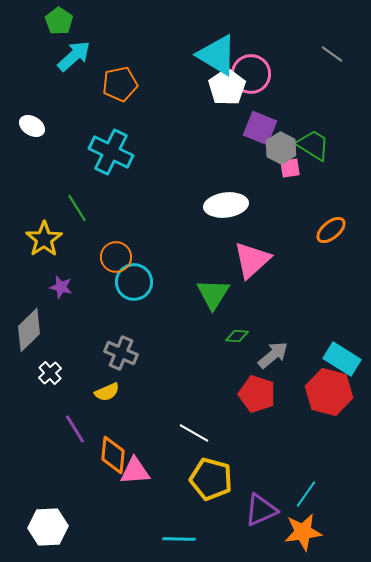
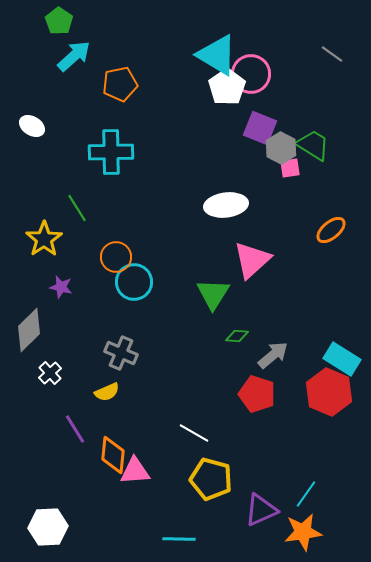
cyan cross at (111, 152): rotated 27 degrees counterclockwise
red hexagon at (329, 392): rotated 9 degrees clockwise
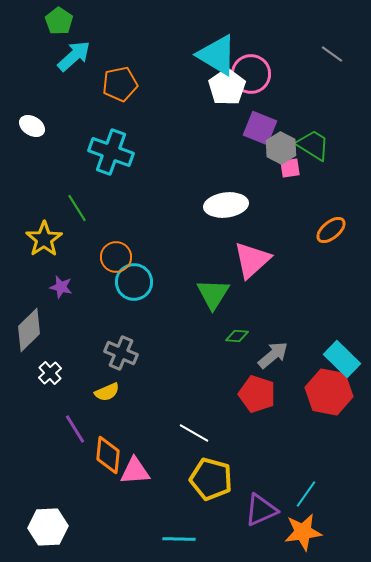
cyan cross at (111, 152): rotated 21 degrees clockwise
cyan rectangle at (342, 359): rotated 12 degrees clockwise
red hexagon at (329, 392): rotated 12 degrees counterclockwise
orange diamond at (113, 455): moved 5 px left
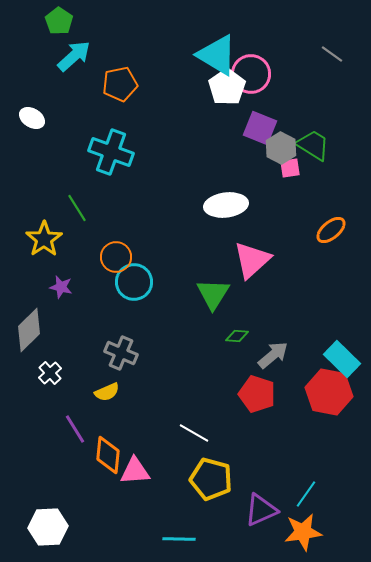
white ellipse at (32, 126): moved 8 px up
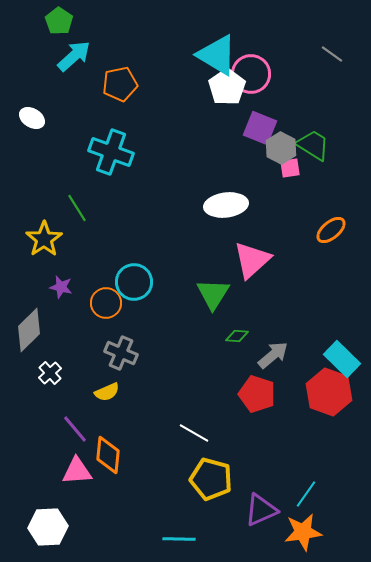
orange circle at (116, 257): moved 10 px left, 46 px down
red hexagon at (329, 392): rotated 9 degrees clockwise
purple line at (75, 429): rotated 8 degrees counterclockwise
pink triangle at (135, 471): moved 58 px left
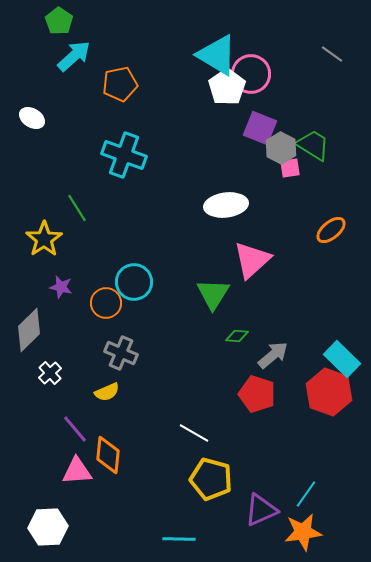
cyan cross at (111, 152): moved 13 px right, 3 px down
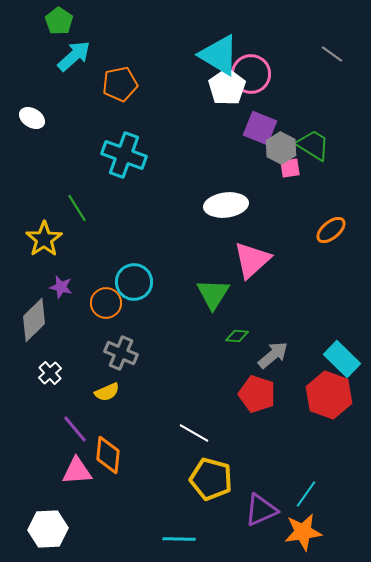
cyan triangle at (217, 55): moved 2 px right
gray diamond at (29, 330): moved 5 px right, 10 px up
red hexagon at (329, 392): moved 3 px down
white hexagon at (48, 527): moved 2 px down
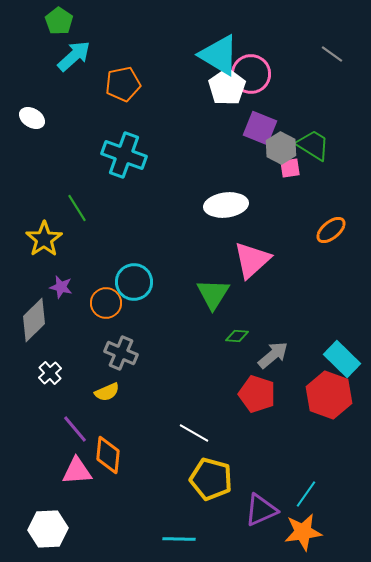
orange pentagon at (120, 84): moved 3 px right
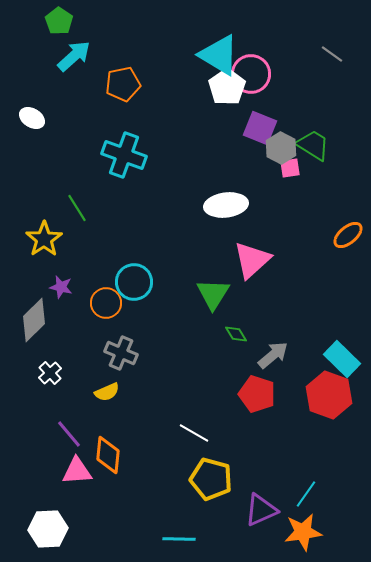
orange ellipse at (331, 230): moved 17 px right, 5 px down
green diamond at (237, 336): moved 1 px left, 2 px up; rotated 55 degrees clockwise
purple line at (75, 429): moved 6 px left, 5 px down
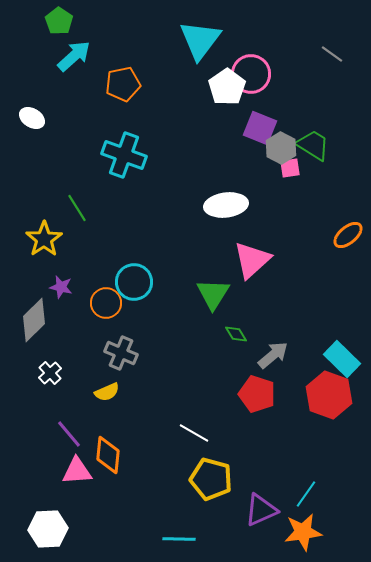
cyan triangle at (219, 55): moved 19 px left, 15 px up; rotated 36 degrees clockwise
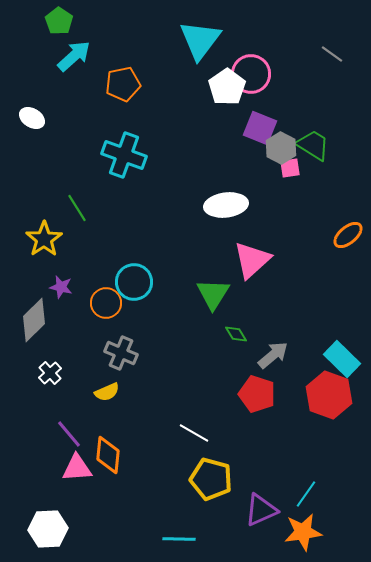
pink triangle at (77, 471): moved 3 px up
